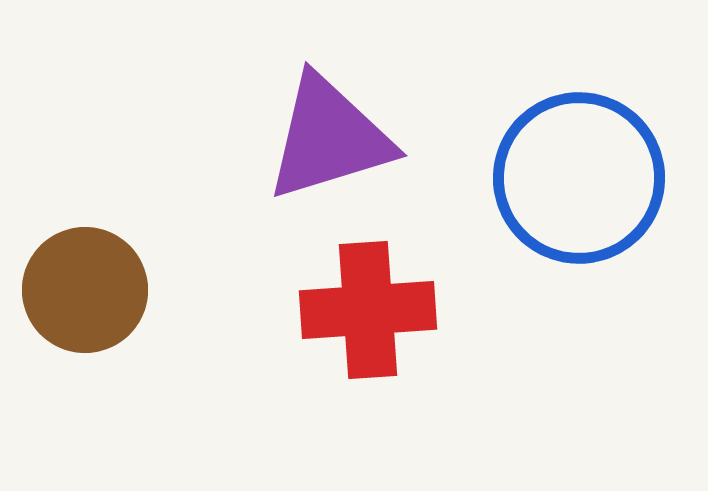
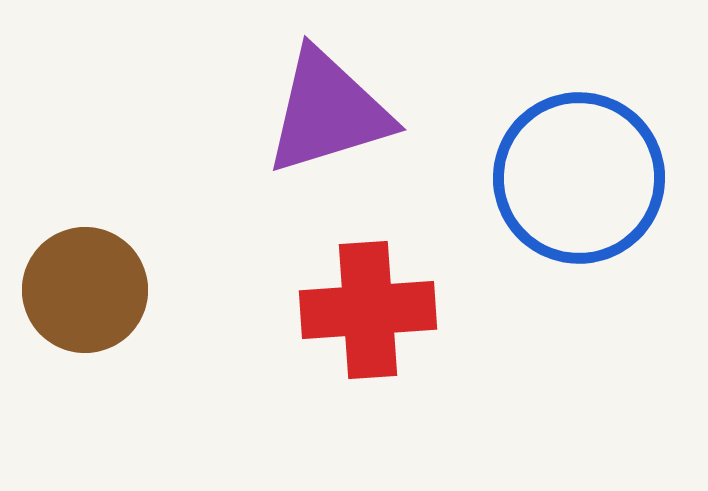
purple triangle: moved 1 px left, 26 px up
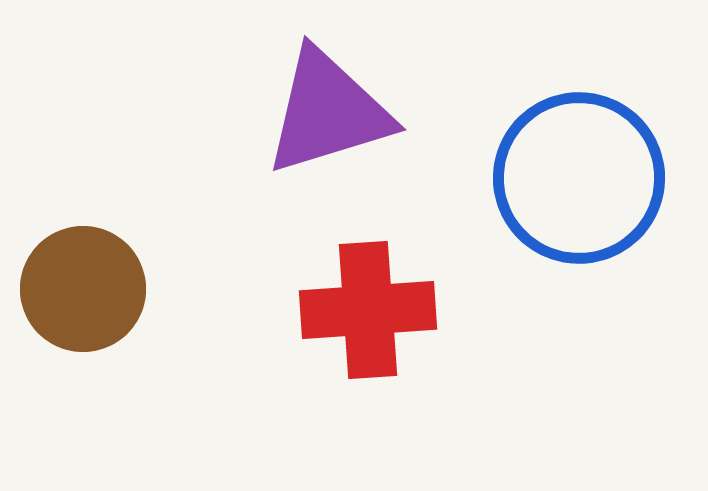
brown circle: moved 2 px left, 1 px up
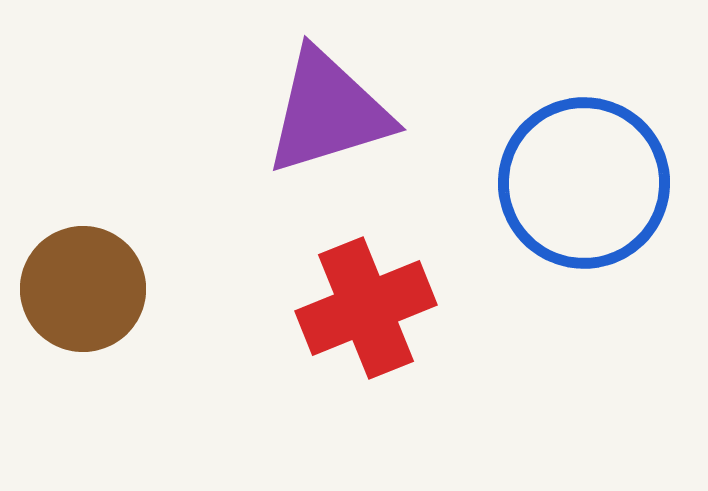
blue circle: moved 5 px right, 5 px down
red cross: moved 2 px left, 2 px up; rotated 18 degrees counterclockwise
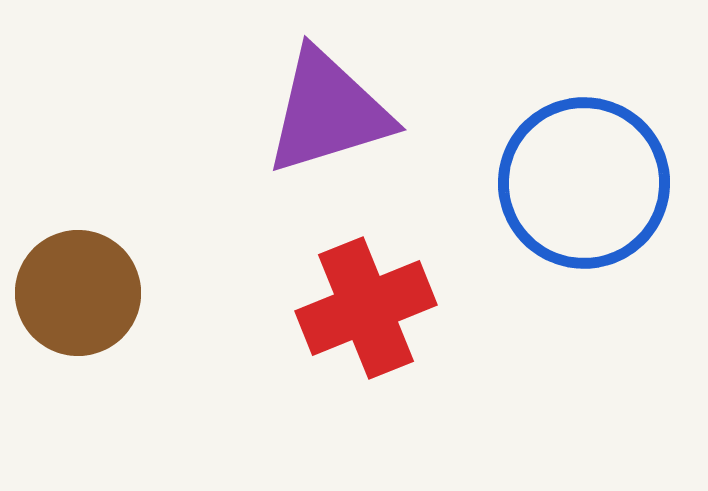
brown circle: moved 5 px left, 4 px down
